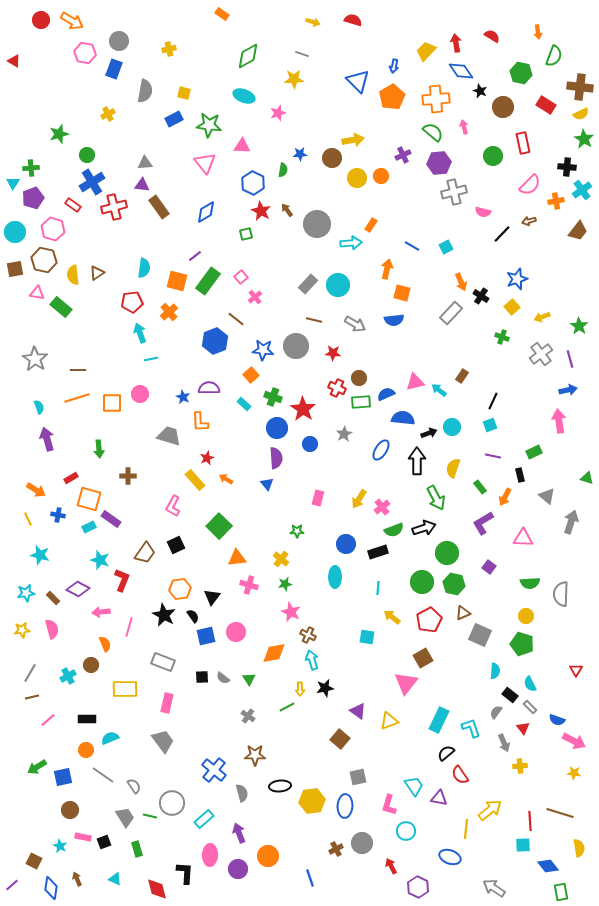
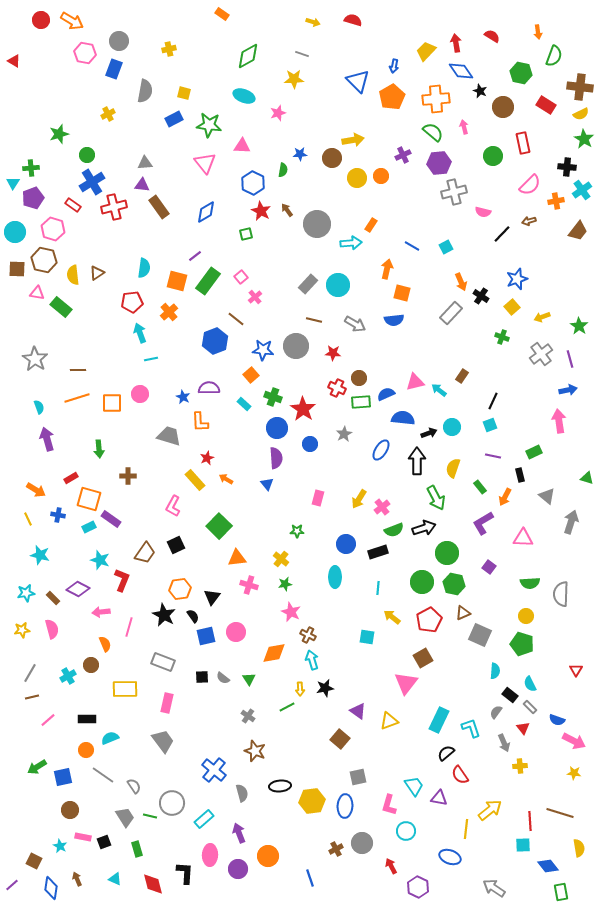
brown square at (15, 269): moved 2 px right; rotated 12 degrees clockwise
brown star at (255, 755): moved 4 px up; rotated 20 degrees clockwise
red diamond at (157, 889): moved 4 px left, 5 px up
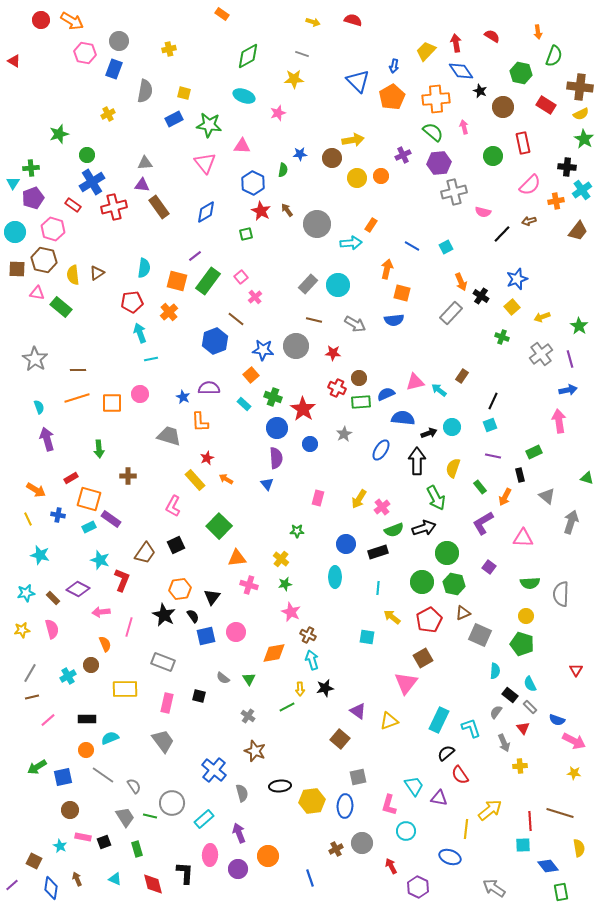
black square at (202, 677): moved 3 px left, 19 px down; rotated 16 degrees clockwise
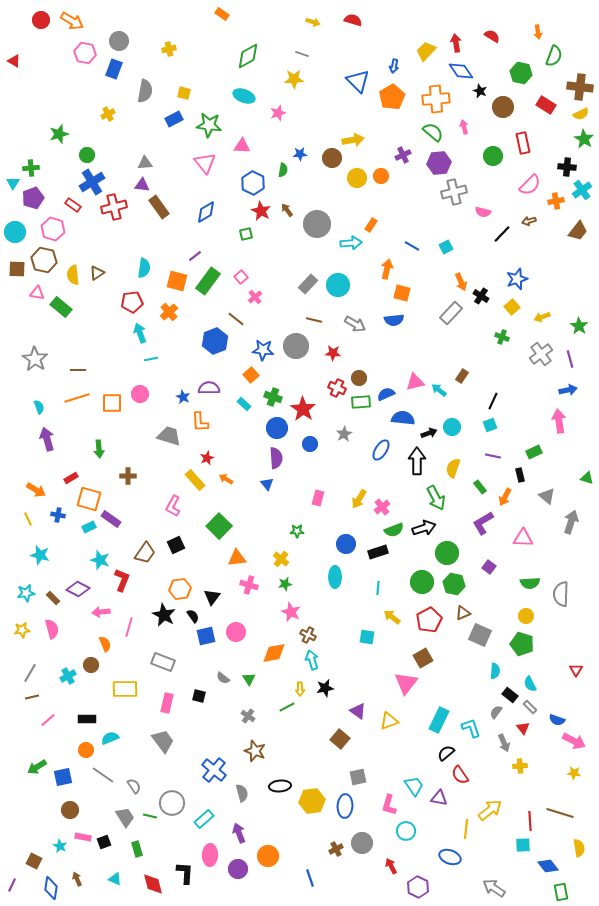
purple line at (12, 885): rotated 24 degrees counterclockwise
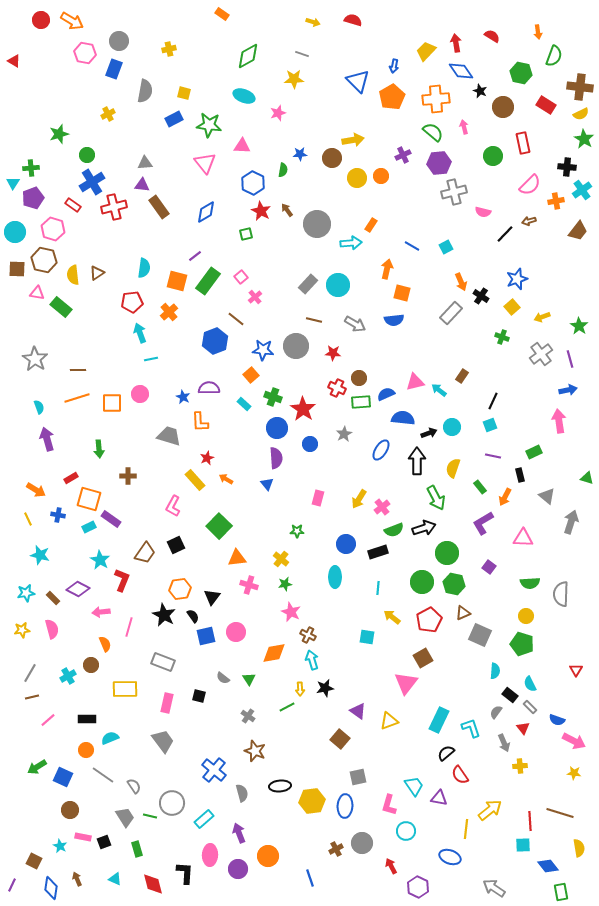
black line at (502, 234): moved 3 px right
cyan star at (100, 560): rotated 12 degrees clockwise
blue square at (63, 777): rotated 36 degrees clockwise
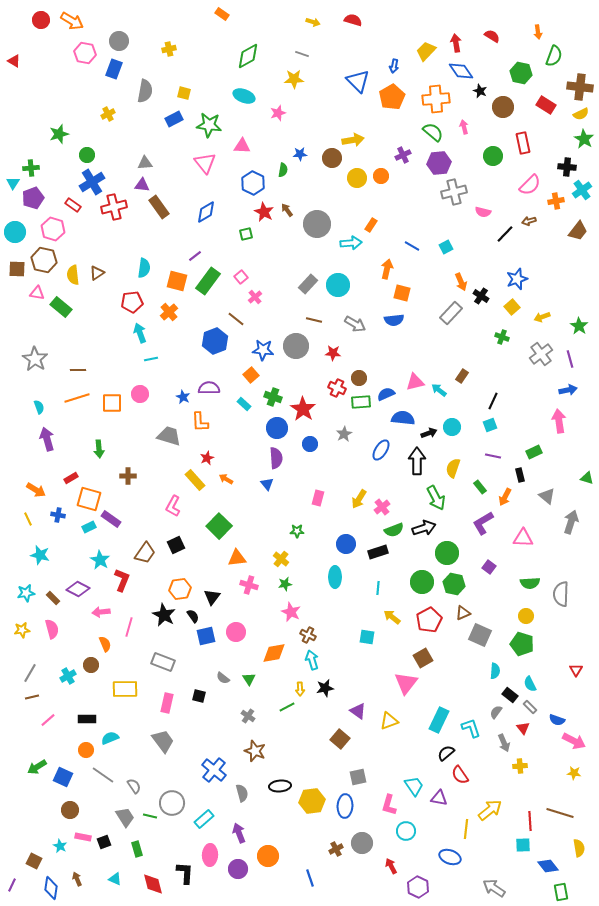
red star at (261, 211): moved 3 px right, 1 px down
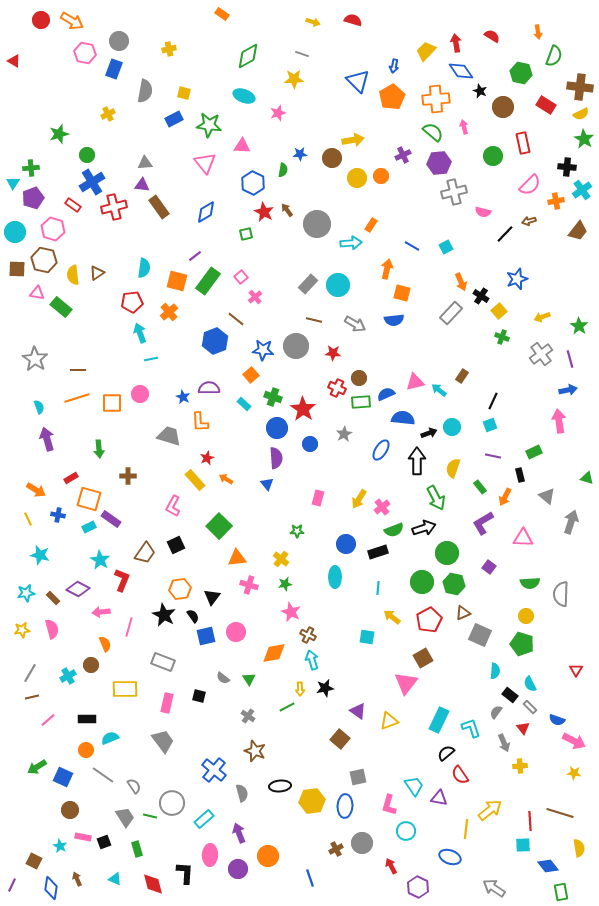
yellow square at (512, 307): moved 13 px left, 4 px down
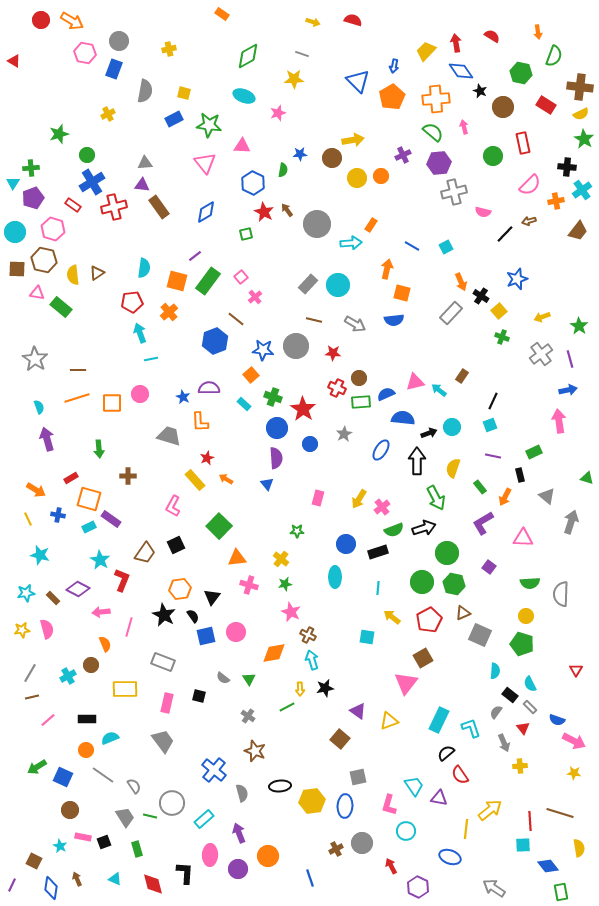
pink semicircle at (52, 629): moved 5 px left
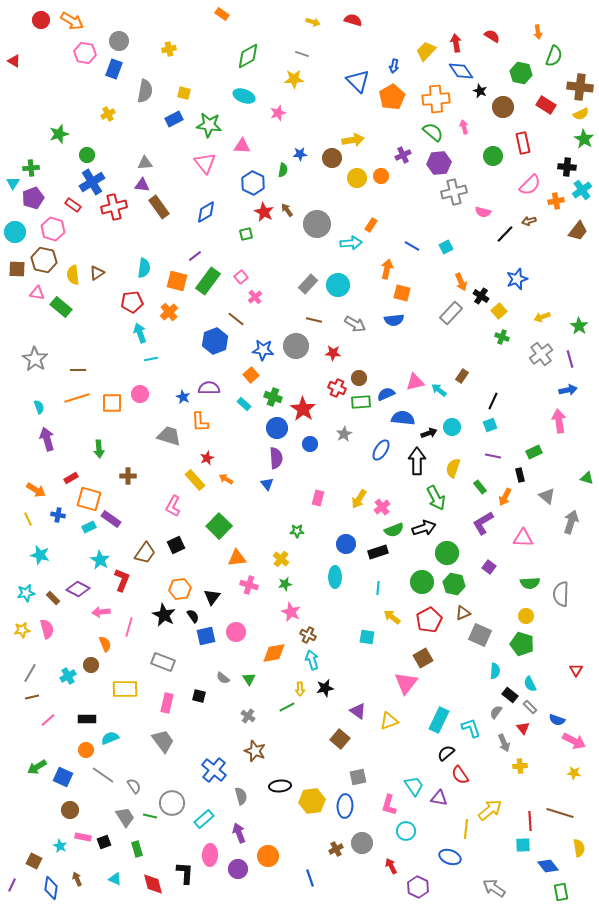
gray semicircle at (242, 793): moved 1 px left, 3 px down
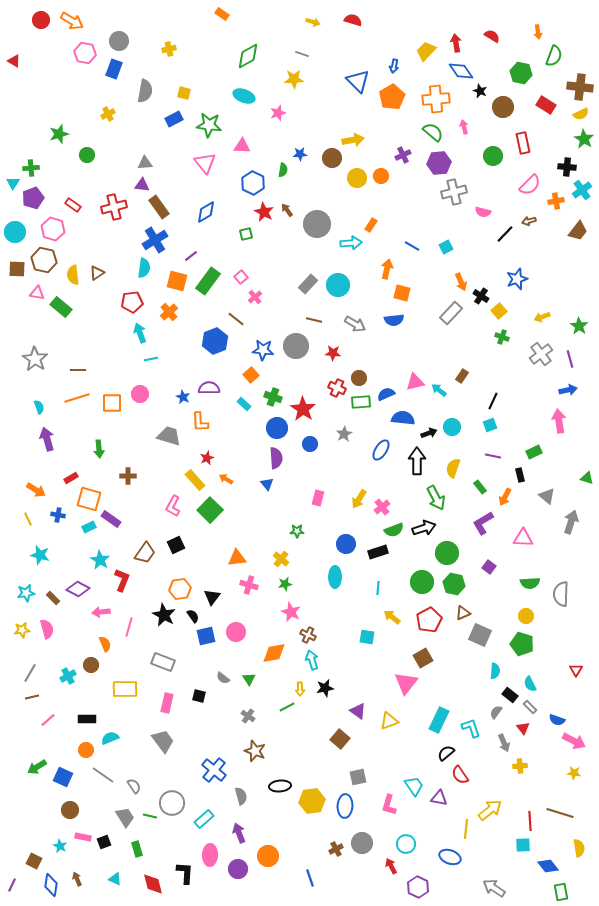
blue cross at (92, 182): moved 63 px right, 58 px down
purple line at (195, 256): moved 4 px left
green square at (219, 526): moved 9 px left, 16 px up
cyan circle at (406, 831): moved 13 px down
blue diamond at (51, 888): moved 3 px up
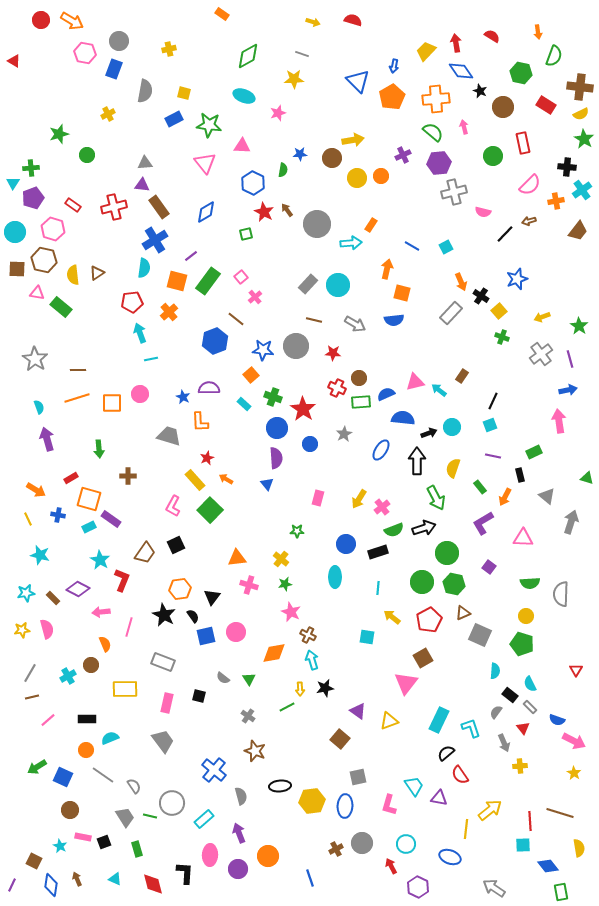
yellow star at (574, 773): rotated 24 degrees clockwise
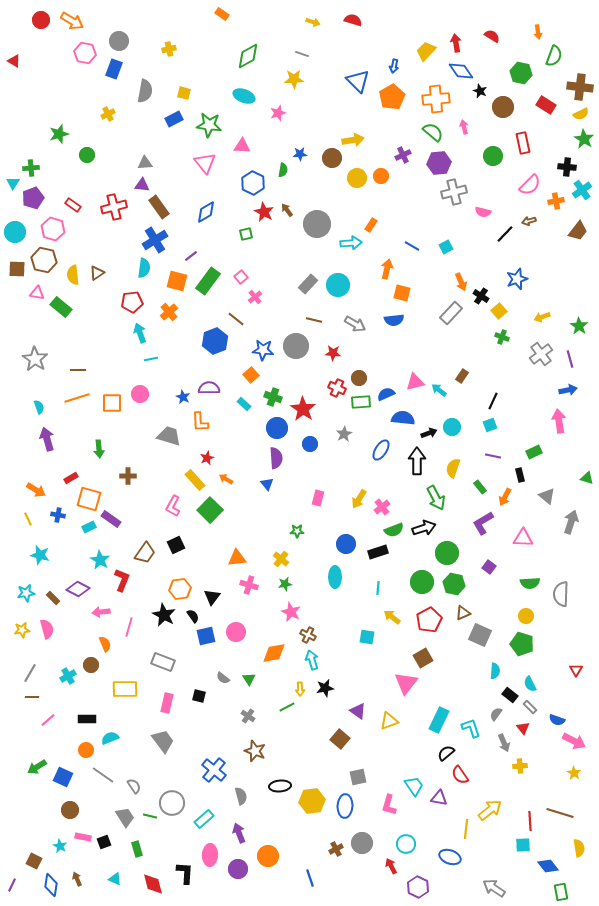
brown line at (32, 697): rotated 16 degrees clockwise
gray semicircle at (496, 712): moved 2 px down
